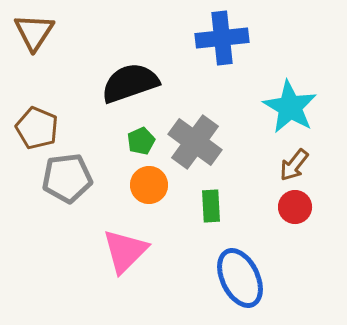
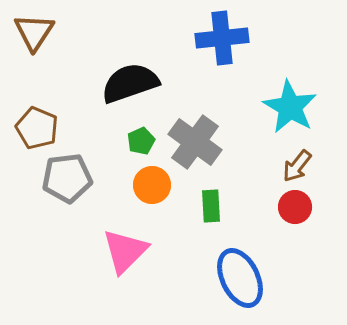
brown arrow: moved 3 px right, 1 px down
orange circle: moved 3 px right
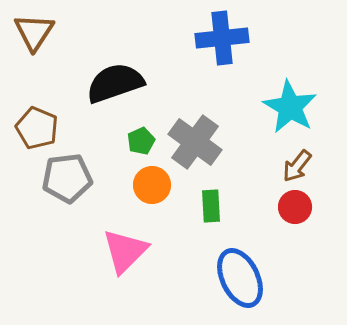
black semicircle: moved 15 px left
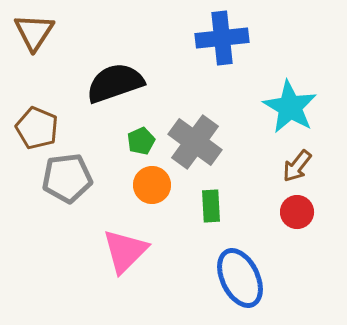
red circle: moved 2 px right, 5 px down
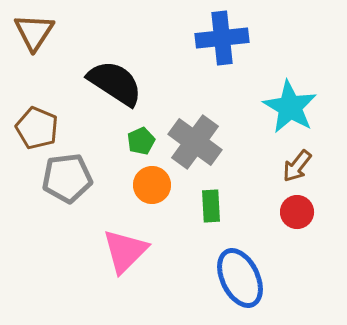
black semicircle: rotated 52 degrees clockwise
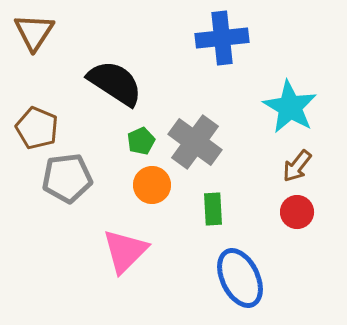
green rectangle: moved 2 px right, 3 px down
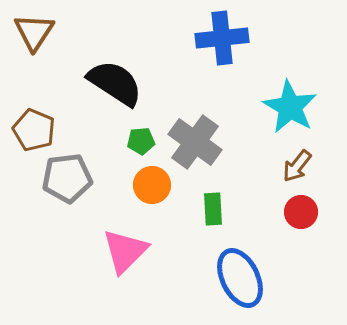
brown pentagon: moved 3 px left, 2 px down
green pentagon: rotated 20 degrees clockwise
red circle: moved 4 px right
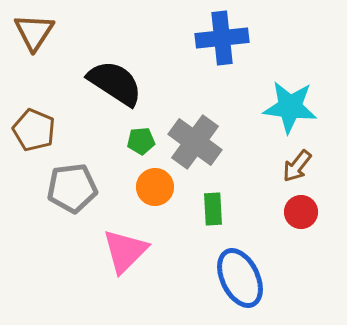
cyan star: rotated 24 degrees counterclockwise
gray pentagon: moved 5 px right, 10 px down
orange circle: moved 3 px right, 2 px down
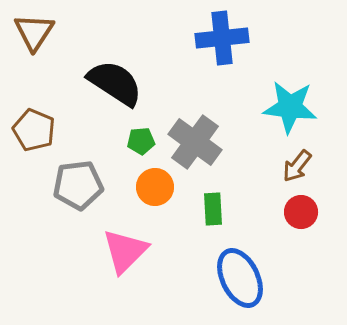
gray pentagon: moved 6 px right, 3 px up
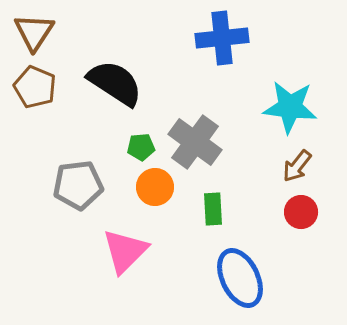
brown pentagon: moved 1 px right, 43 px up
green pentagon: moved 6 px down
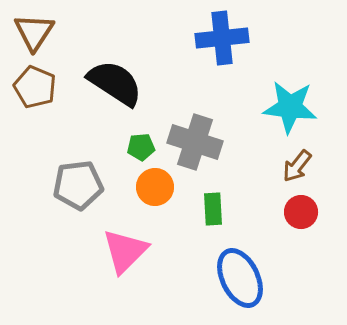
gray cross: rotated 18 degrees counterclockwise
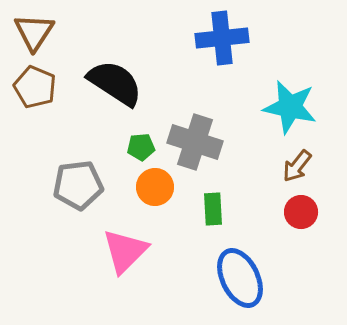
cyan star: rotated 6 degrees clockwise
